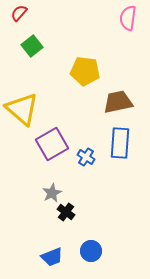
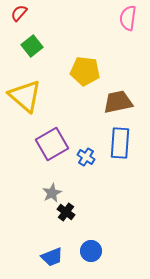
yellow triangle: moved 3 px right, 13 px up
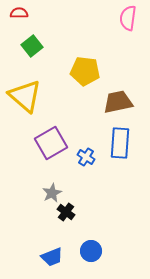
red semicircle: rotated 48 degrees clockwise
purple square: moved 1 px left, 1 px up
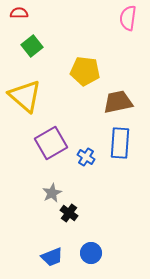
black cross: moved 3 px right, 1 px down
blue circle: moved 2 px down
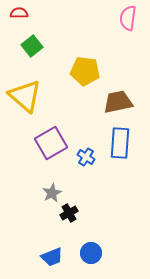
black cross: rotated 24 degrees clockwise
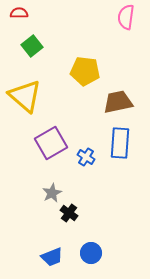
pink semicircle: moved 2 px left, 1 px up
black cross: rotated 24 degrees counterclockwise
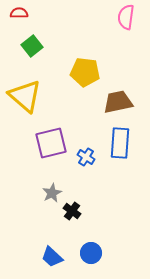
yellow pentagon: moved 1 px down
purple square: rotated 16 degrees clockwise
black cross: moved 3 px right, 2 px up
blue trapezoid: rotated 65 degrees clockwise
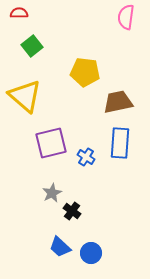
blue trapezoid: moved 8 px right, 10 px up
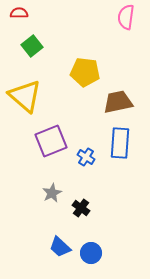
purple square: moved 2 px up; rotated 8 degrees counterclockwise
black cross: moved 9 px right, 3 px up
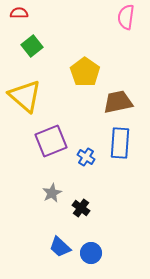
yellow pentagon: rotated 28 degrees clockwise
